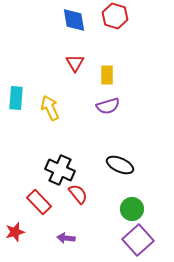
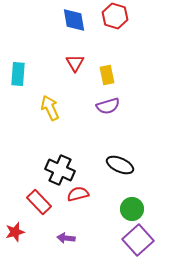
yellow rectangle: rotated 12 degrees counterclockwise
cyan rectangle: moved 2 px right, 24 px up
red semicircle: rotated 65 degrees counterclockwise
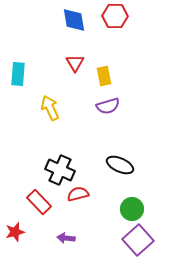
red hexagon: rotated 15 degrees counterclockwise
yellow rectangle: moved 3 px left, 1 px down
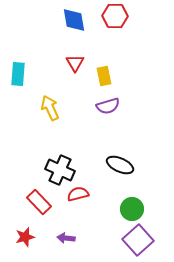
red star: moved 10 px right, 5 px down
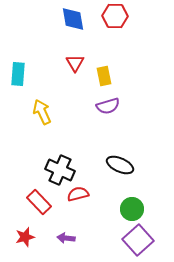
blue diamond: moved 1 px left, 1 px up
yellow arrow: moved 8 px left, 4 px down
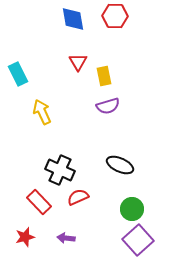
red triangle: moved 3 px right, 1 px up
cyan rectangle: rotated 30 degrees counterclockwise
red semicircle: moved 3 px down; rotated 10 degrees counterclockwise
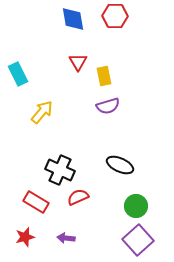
yellow arrow: rotated 65 degrees clockwise
red rectangle: moved 3 px left; rotated 15 degrees counterclockwise
green circle: moved 4 px right, 3 px up
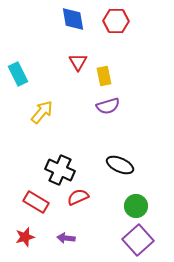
red hexagon: moved 1 px right, 5 px down
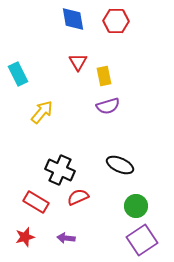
purple square: moved 4 px right; rotated 8 degrees clockwise
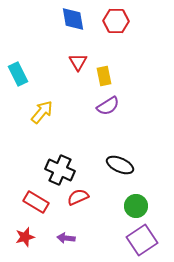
purple semicircle: rotated 15 degrees counterclockwise
